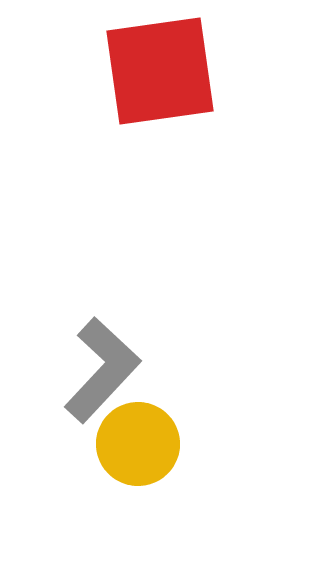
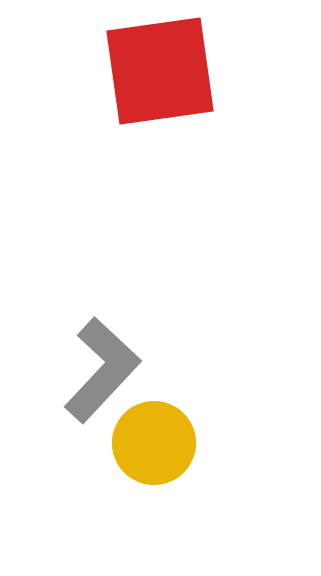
yellow circle: moved 16 px right, 1 px up
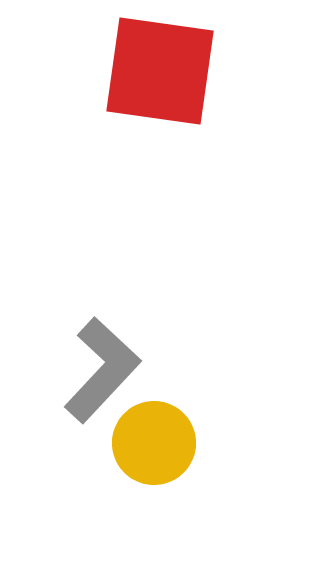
red square: rotated 16 degrees clockwise
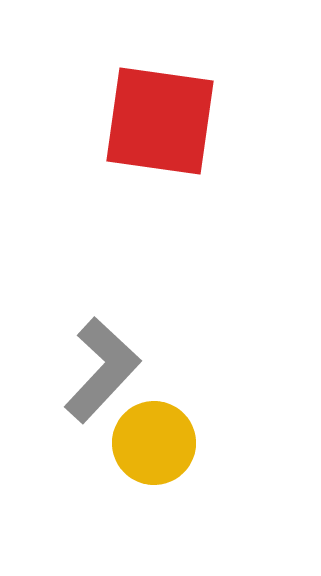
red square: moved 50 px down
